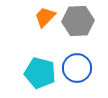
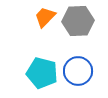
blue circle: moved 1 px right, 3 px down
cyan pentagon: moved 2 px right
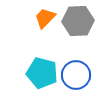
orange trapezoid: moved 1 px down
blue circle: moved 2 px left, 4 px down
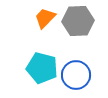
cyan pentagon: moved 5 px up
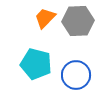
cyan pentagon: moved 6 px left, 4 px up
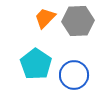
cyan pentagon: rotated 20 degrees clockwise
blue circle: moved 2 px left
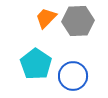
orange trapezoid: moved 1 px right
blue circle: moved 1 px left, 1 px down
